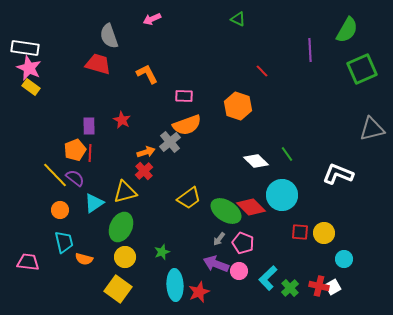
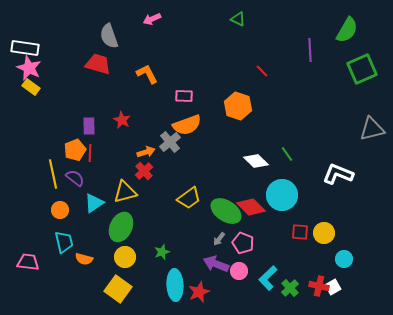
yellow line at (55, 175): moved 2 px left, 1 px up; rotated 32 degrees clockwise
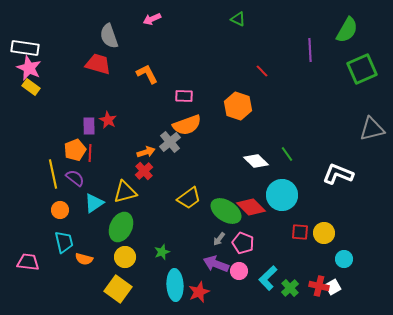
red star at (122, 120): moved 14 px left
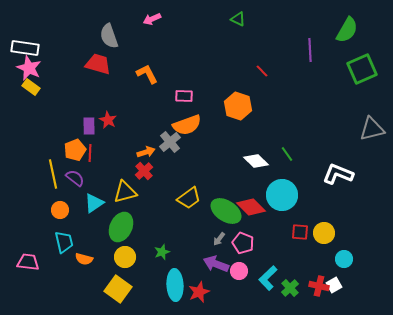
white square at (333, 287): moved 1 px right, 2 px up
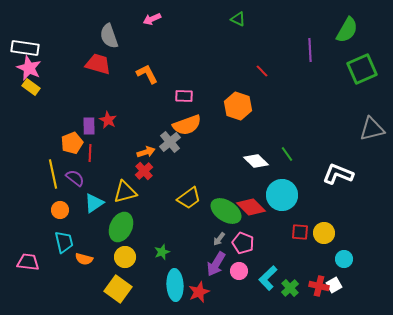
orange pentagon at (75, 150): moved 3 px left, 7 px up
purple arrow at (216, 264): rotated 80 degrees counterclockwise
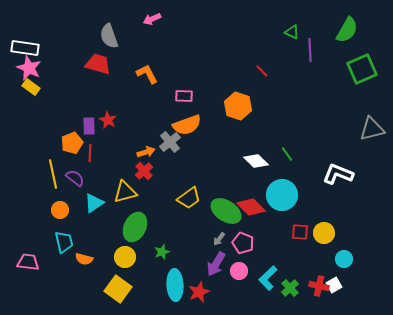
green triangle at (238, 19): moved 54 px right, 13 px down
green ellipse at (121, 227): moved 14 px right
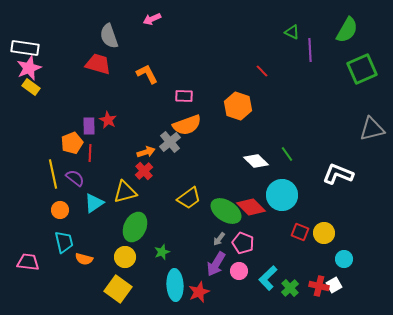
pink star at (29, 68): rotated 25 degrees clockwise
red square at (300, 232): rotated 18 degrees clockwise
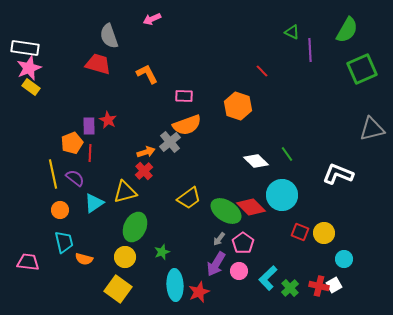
pink pentagon at (243, 243): rotated 15 degrees clockwise
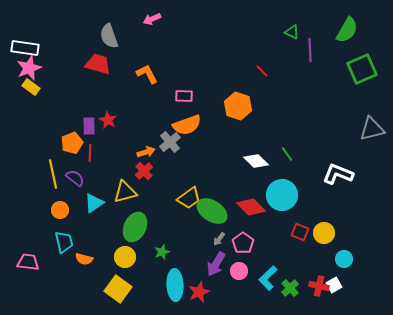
green ellipse at (226, 211): moved 14 px left
